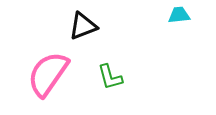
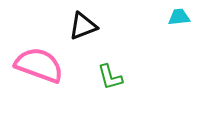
cyan trapezoid: moved 2 px down
pink semicircle: moved 9 px left, 9 px up; rotated 75 degrees clockwise
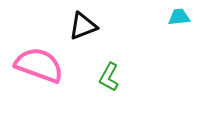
green L-shape: moved 1 px left; rotated 44 degrees clockwise
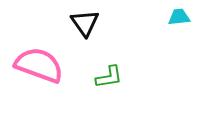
black triangle: moved 2 px right, 3 px up; rotated 44 degrees counterclockwise
green L-shape: rotated 128 degrees counterclockwise
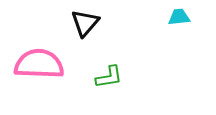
black triangle: rotated 16 degrees clockwise
pink semicircle: moved 1 px up; rotated 18 degrees counterclockwise
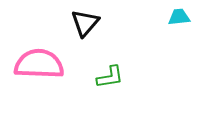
green L-shape: moved 1 px right
